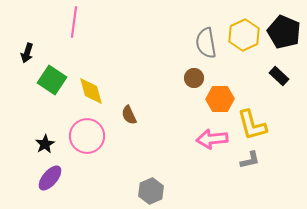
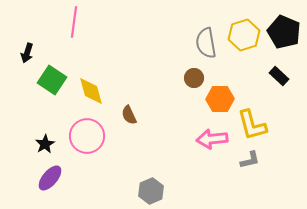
yellow hexagon: rotated 8 degrees clockwise
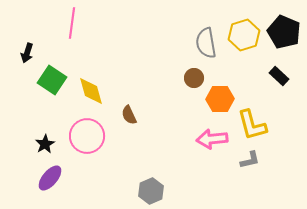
pink line: moved 2 px left, 1 px down
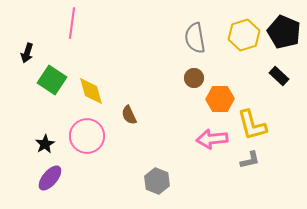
gray semicircle: moved 11 px left, 5 px up
gray hexagon: moved 6 px right, 10 px up; rotated 15 degrees counterclockwise
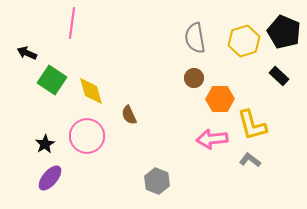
yellow hexagon: moved 6 px down
black arrow: rotated 96 degrees clockwise
gray L-shape: rotated 130 degrees counterclockwise
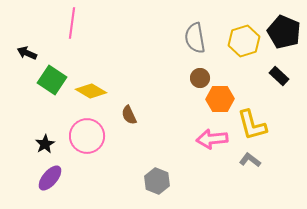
brown circle: moved 6 px right
yellow diamond: rotated 44 degrees counterclockwise
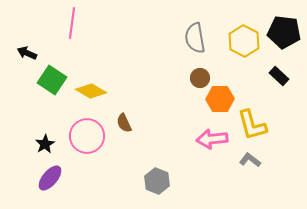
black pentagon: rotated 16 degrees counterclockwise
yellow hexagon: rotated 16 degrees counterclockwise
brown semicircle: moved 5 px left, 8 px down
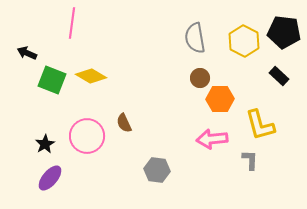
green square: rotated 12 degrees counterclockwise
yellow diamond: moved 15 px up
yellow L-shape: moved 8 px right
gray L-shape: rotated 55 degrees clockwise
gray hexagon: moved 11 px up; rotated 15 degrees counterclockwise
